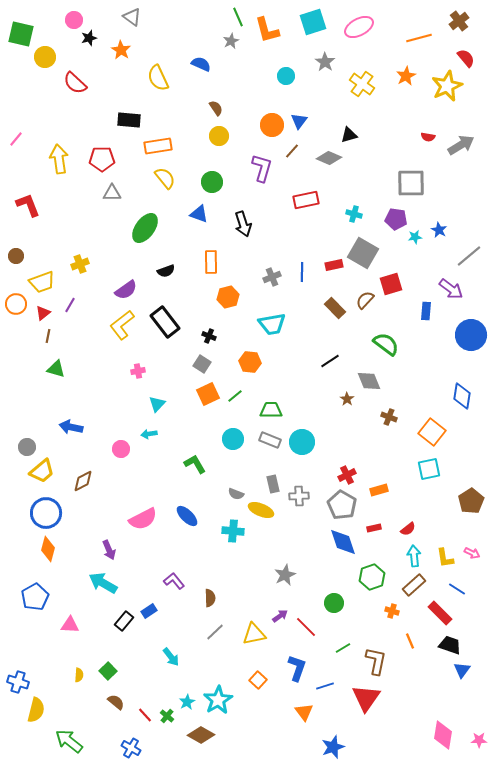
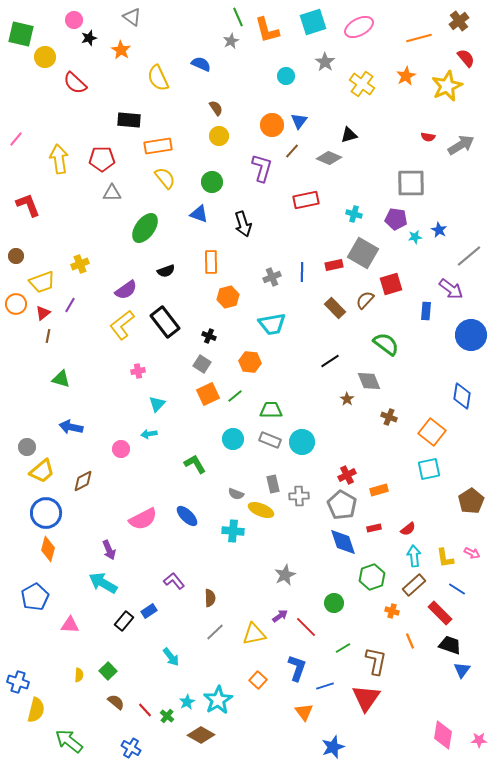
green triangle at (56, 369): moved 5 px right, 10 px down
red line at (145, 715): moved 5 px up
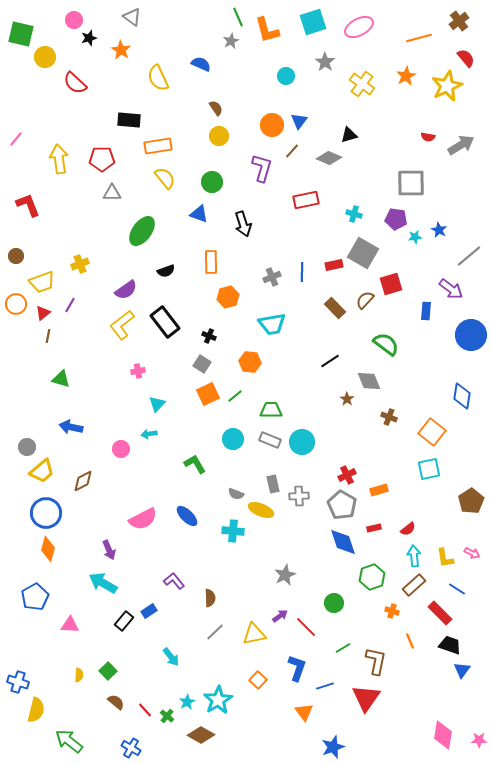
green ellipse at (145, 228): moved 3 px left, 3 px down
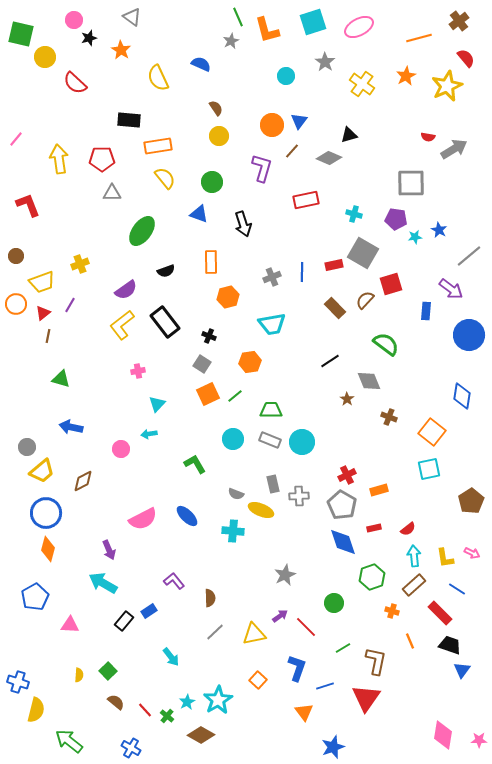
gray arrow at (461, 145): moved 7 px left, 4 px down
blue circle at (471, 335): moved 2 px left
orange hexagon at (250, 362): rotated 15 degrees counterclockwise
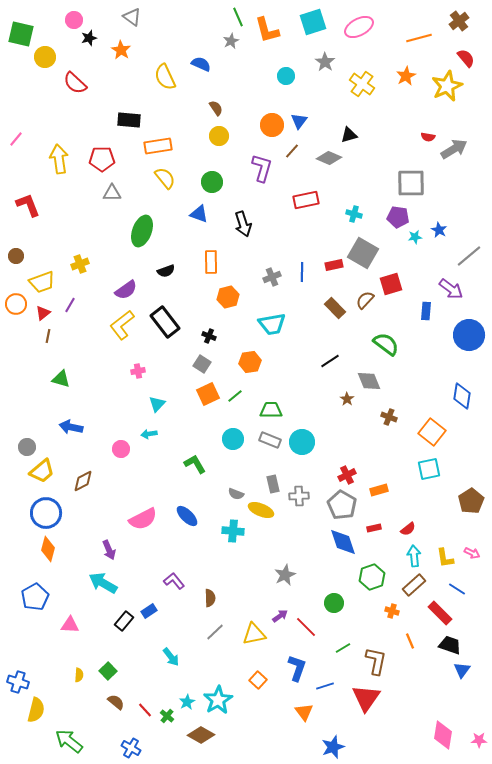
yellow semicircle at (158, 78): moved 7 px right, 1 px up
purple pentagon at (396, 219): moved 2 px right, 2 px up
green ellipse at (142, 231): rotated 16 degrees counterclockwise
